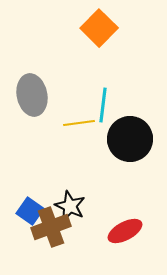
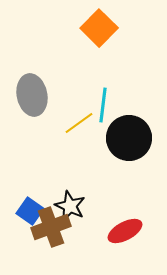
yellow line: rotated 28 degrees counterclockwise
black circle: moved 1 px left, 1 px up
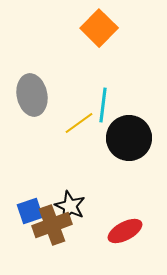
blue square: rotated 36 degrees clockwise
brown cross: moved 1 px right, 2 px up
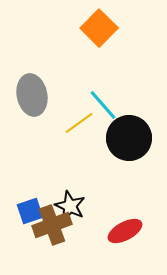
cyan line: rotated 48 degrees counterclockwise
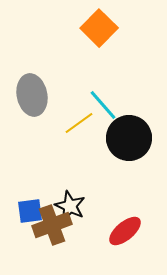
blue square: rotated 12 degrees clockwise
red ellipse: rotated 12 degrees counterclockwise
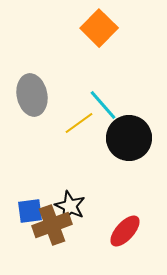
red ellipse: rotated 8 degrees counterclockwise
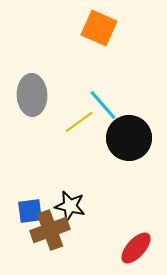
orange square: rotated 21 degrees counterclockwise
gray ellipse: rotated 9 degrees clockwise
yellow line: moved 1 px up
black star: rotated 12 degrees counterclockwise
brown cross: moved 2 px left, 5 px down
red ellipse: moved 11 px right, 17 px down
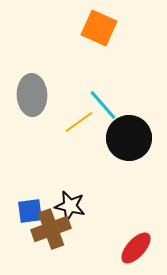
brown cross: moved 1 px right, 1 px up
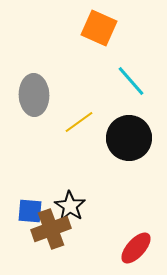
gray ellipse: moved 2 px right
cyan line: moved 28 px right, 24 px up
black star: rotated 20 degrees clockwise
blue square: rotated 12 degrees clockwise
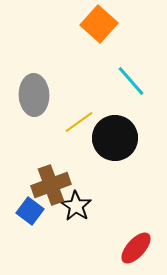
orange square: moved 4 px up; rotated 18 degrees clockwise
black circle: moved 14 px left
black star: moved 6 px right
blue square: rotated 32 degrees clockwise
brown cross: moved 44 px up
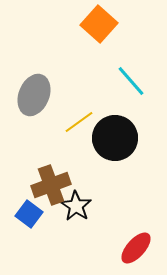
gray ellipse: rotated 24 degrees clockwise
blue square: moved 1 px left, 3 px down
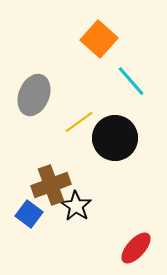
orange square: moved 15 px down
